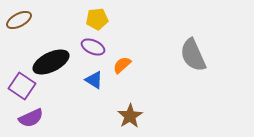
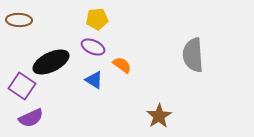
brown ellipse: rotated 30 degrees clockwise
gray semicircle: rotated 20 degrees clockwise
orange semicircle: rotated 78 degrees clockwise
brown star: moved 29 px right
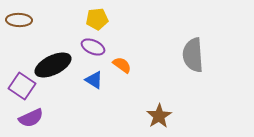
black ellipse: moved 2 px right, 3 px down
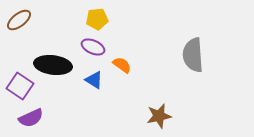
brown ellipse: rotated 40 degrees counterclockwise
black ellipse: rotated 33 degrees clockwise
purple square: moved 2 px left
brown star: rotated 20 degrees clockwise
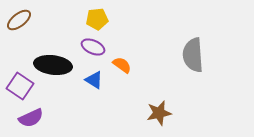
brown star: moved 3 px up
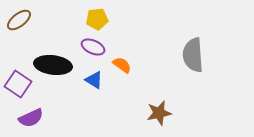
purple square: moved 2 px left, 2 px up
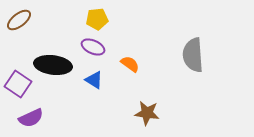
orange semicircle: moved 8 px right, 1 px up
brown star: moved 12 px left; rotated 20 degrees clockwise
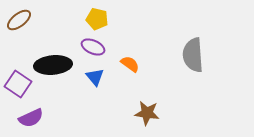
yellow pentagon: rotated 20 degrees clockwise
black ellipse: rotated 12 degrees counterclockwise
blue triangle: moved 1 px right, 3 px up; rotated 18 degrees clockwise
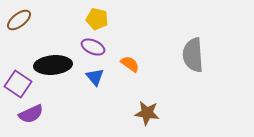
purple semicircle: moved 4 px up
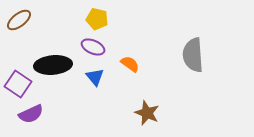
brown star: rotated 15 degrees clockwise
